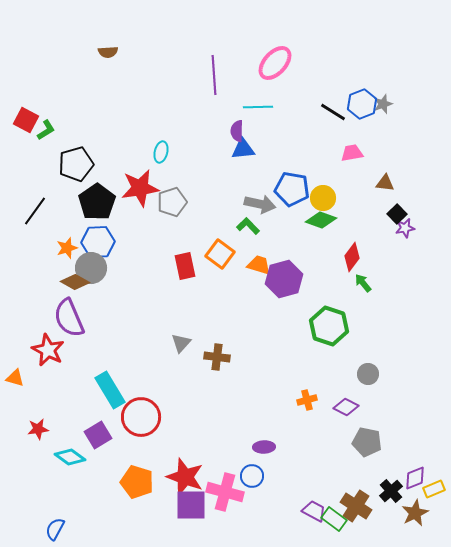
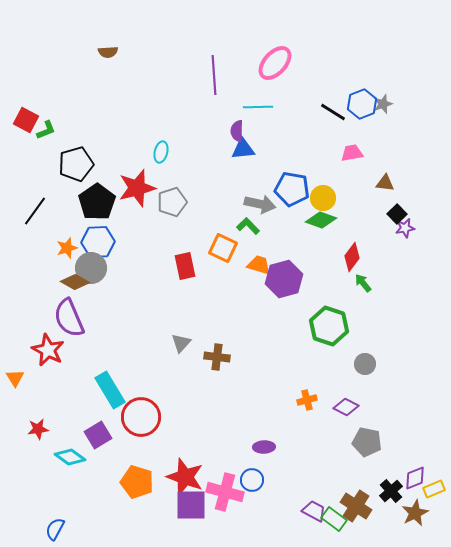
green L-shape at (46, 130): rotated 10 degrees clockwise
red star at (140, 188): moved 3 px left; rotated 6 degrees counterclockwise
orange square at (220, 254): moved 3 px right, 6 px up; rotated 12 degrees counterclockwise
gray circle at (368, 374): moved 3 px left, 10 px up
orange triangle at (15, 378): rotated 42 degrees clockwise
blue circle at (252, 476): moved 4 px down
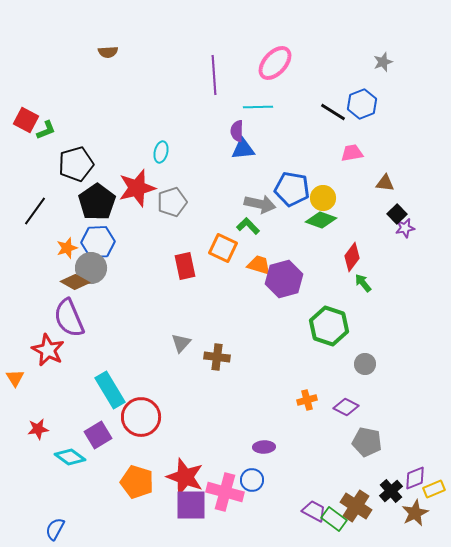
gray star at (383, 104): moved 42 px up
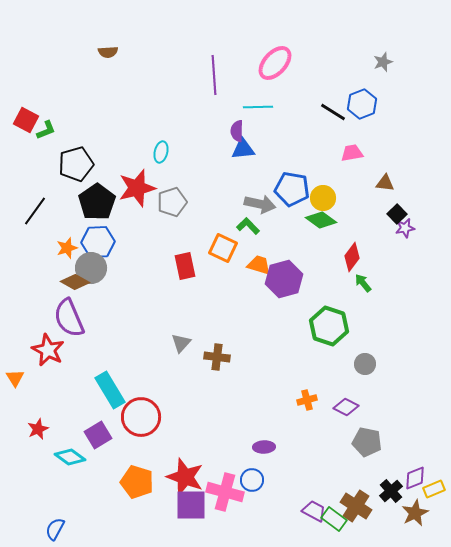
green diamond at (321, 220): rotated 16 degrees clockwise
red star at (38, 429): rotated 15 degrees counterclockwise
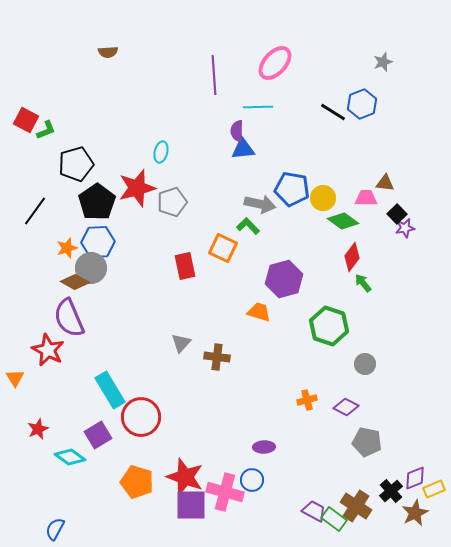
pink trapezoid at (352, 153): moved 14 px right, 45 px down; rotated 10 degrees clockwise
green diamond at (321, 220): moved 22 px right, 1 px down
orange trapezoid at (259, 265): moved 47 px down
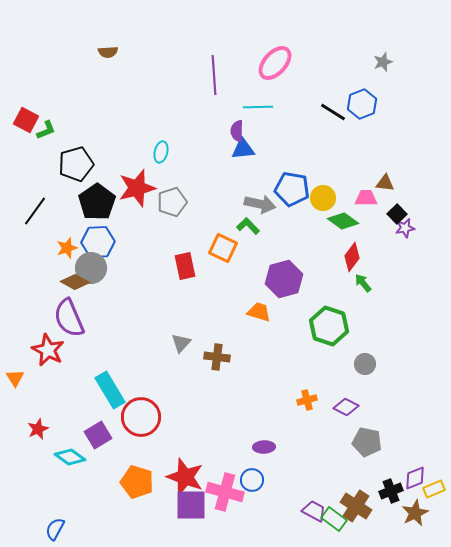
black cross at (391, 491): rotated 20 degrees clockwise
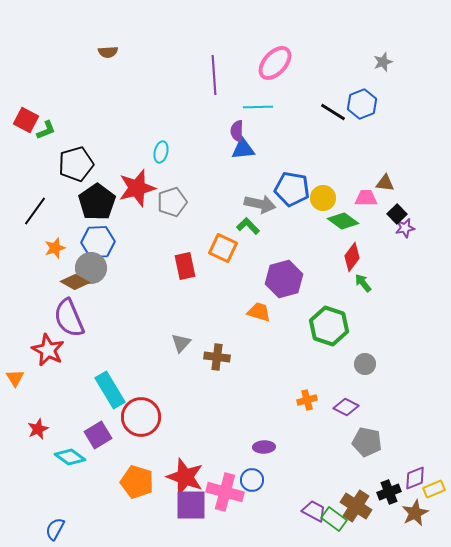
orange star at (67, 248): moved 12 px left
black cross at (391, 491): moved 2 px left, 1 px down
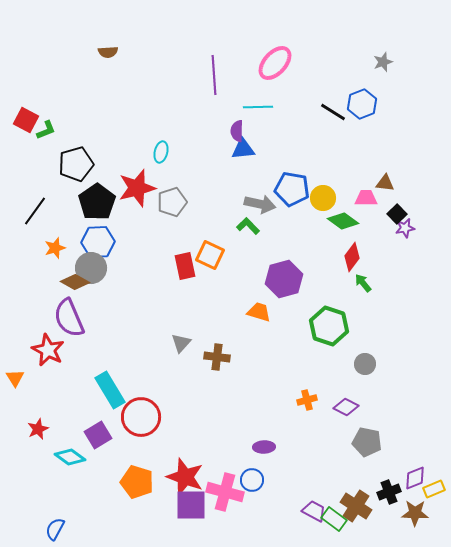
orange square at (223, 248): moved 13 px left, 7 px down
brown star at (415, 513): rotated 28 degrees clockwise
